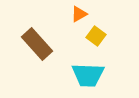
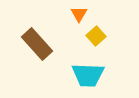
orange triangle: rotated 30 degrees counterclockwise
yellow square: rotated 12 degrees clockwise
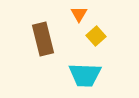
brown rectangle: moved 6 px right, 5 px up; rotated 28 degrees clockwise
cyan trapezoid: moved 3 px left
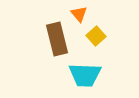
orange triangle: rotated 12 degrees counterclockwise
brown rectangle: moved 14 px right
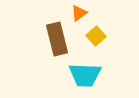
orange triangle: moved 1 px up; rotated 36 degrees clockwise
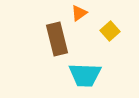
yellow square: moved 14 px right, 5 px up
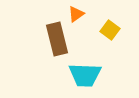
orange triangle: moved 3 px left, 1 px down
yellow square: moved 1 px up; rotated 12 degrees counterclockwise
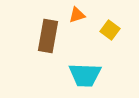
orange triangle: moved 1 px right, 1 px down; rotated 18 degrees clockwise
brown rectangle: moved 9 px left, 3 px up; rotated 24 degrees clockwise
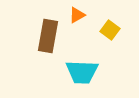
orange triangle: rotated 12 degrees counterclockwise
cyan trapezoid: moved 3 px left, 3 px up
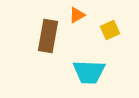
yellow square: rotated 30 degrees clockwise
cyan trapezoid: moved 7 px right
